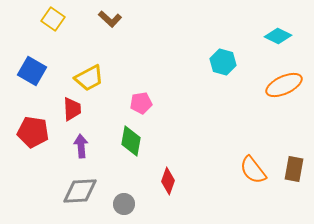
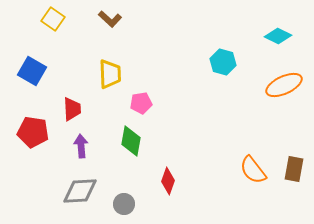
yellow trapezoid: moved 21 px right, 4 px up; rotated 64 degrees counterclockwise
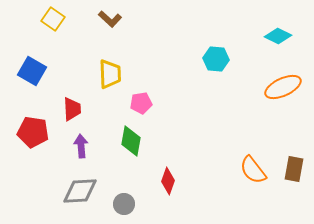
cyan hexagon: moved 7 px left, 3 px up; rotated 10 degrees counterclockwise
orange ellipse: moved 1 px left, 2 px down
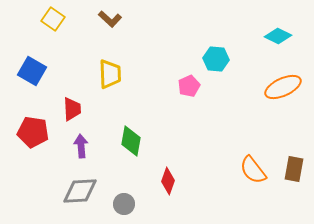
pink pentagon: moved 48 px right, 17 px up; rotated 15 degrees counterclockwise
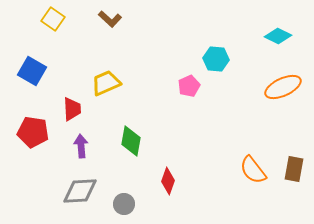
yellow trapezoid: moved 4 px left, 9 px down; rotated 112 degrees counterclockwise
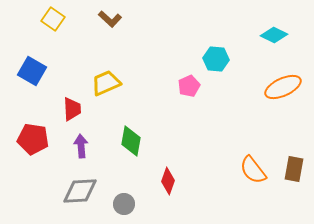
cyan diamond: moved 4 px left, 1 px up
red pentagon: moved 7 px down
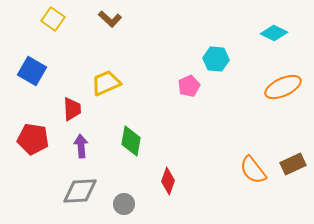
cyan diamond: moved 2 px up
brown rectangle: moved 1 px left, 5 px up; rotated 55 degrees clockwise
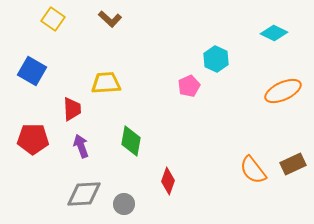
cyan hexagon: rotated 20 degrees clockwise
yellow trapezoid: rotated 20 degrees clockwise
orange ellipse: moved 4 px down
red pentagon: rotated 8 degrees counterclockwise
purple arrow: rotated 15 degrees counterclockwise
gray diamond: moved 4 px right, 3 px down
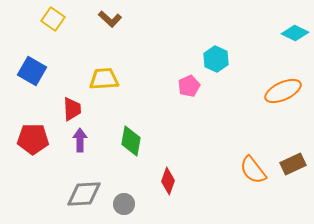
cyan diamond: moved 21 px right
yellow trapezoid: moved 2 px left, 4 px up
purple arrow: moved 1 px left, 6 px up; rotated 20 degrees clockwise
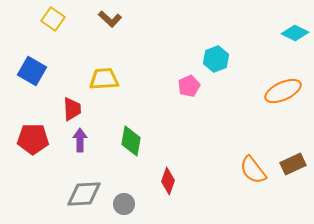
cyan hexagon: rotated 15 degrees clockwise
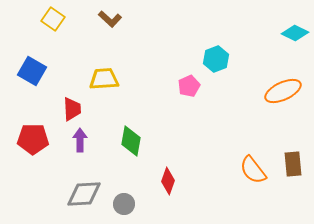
brown rectangle: rotated 70 degrees counterclockwise
